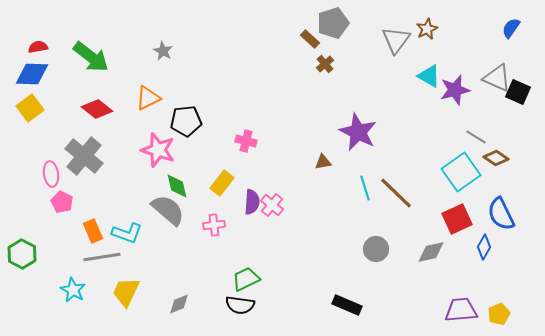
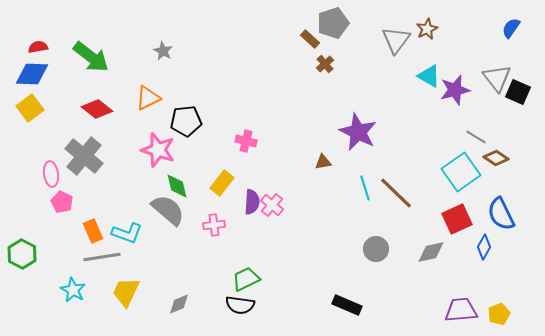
gray triangle at (497, 78): rotated 28 degrees clockwise
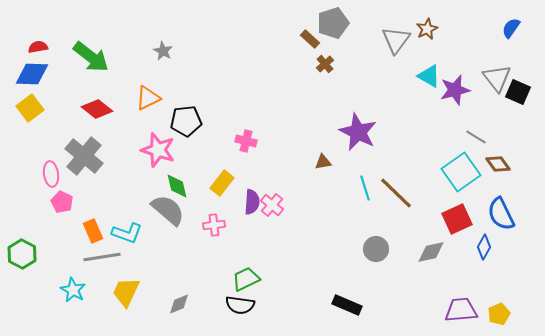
brown diamond at (496, 158): moved 2 px right, 6 px down; rotated 20 degrees clockwise
